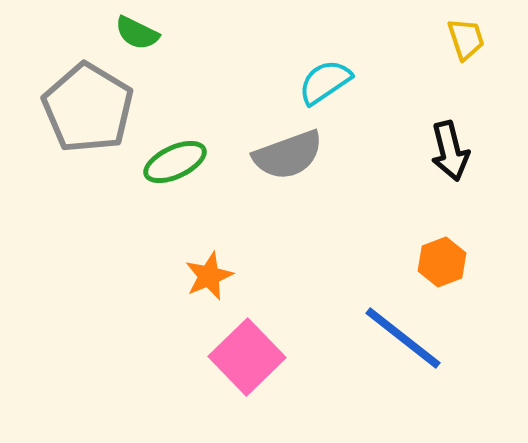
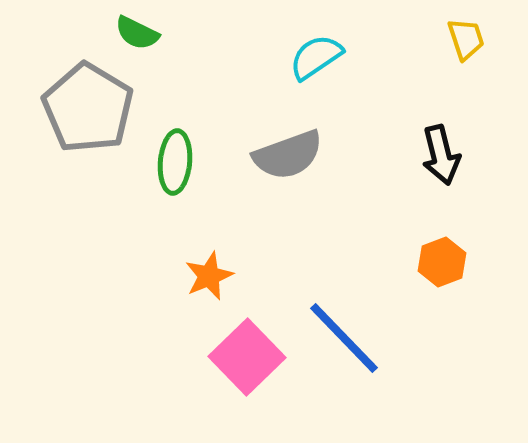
cyan semicircle: moved 9 px left, 25 px up
black arrow: moved 9 px left, 4 px down
green ellipse: rotated 60 degrees counterclockwise
blue line: moved 59 px left; rotated 8 degrees clockwise
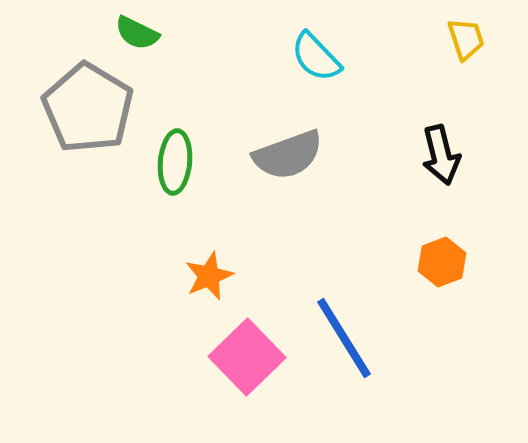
cyan semicircle: rotated 100 degrees counterclockwise
blue line: rotated 12 degrees clockwise
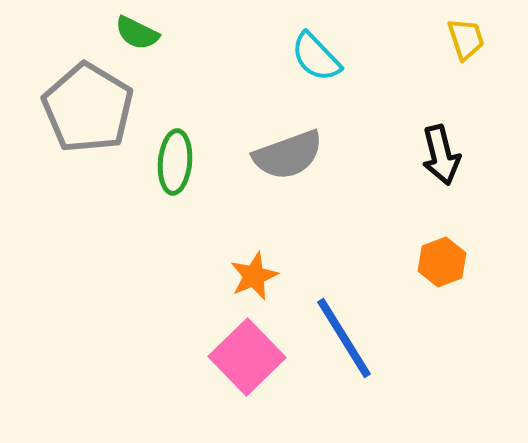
orange star: moved 45 px right
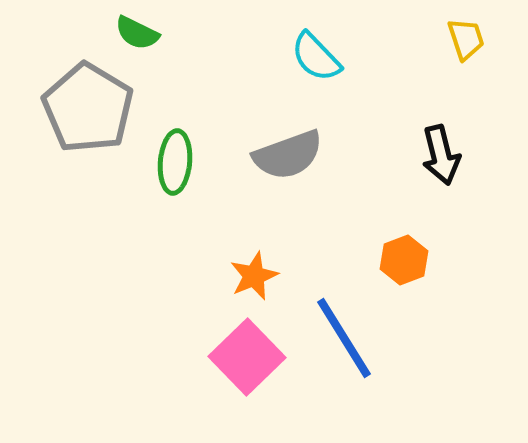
orange hexagon: moved 38 px left, 2 px up
